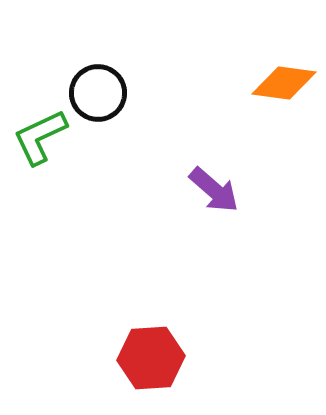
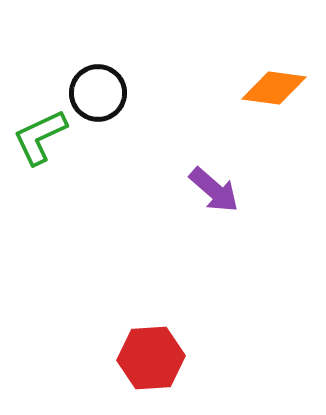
orange diamond: moved 10 px left, 5 px down
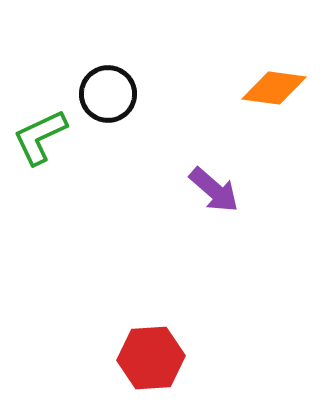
black circle: moved 10 px right, 1 px down
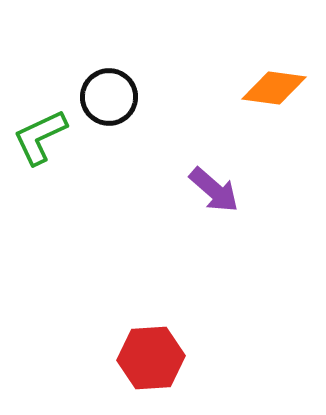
black circle: moved 1 px right, 3 px down
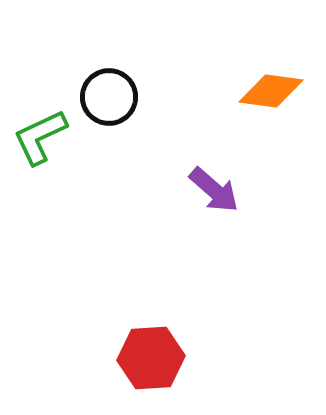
orange diamond: moved 3 px left, 3 px down
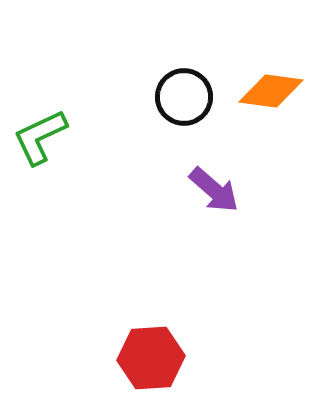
black circle: moved 75 px right
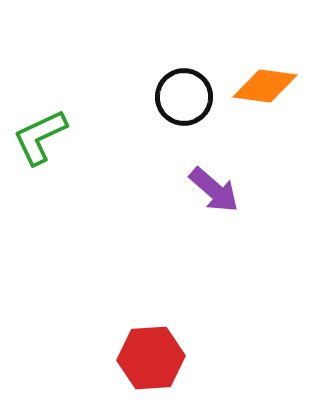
orange diamond: moved 6 px left, 5 px up
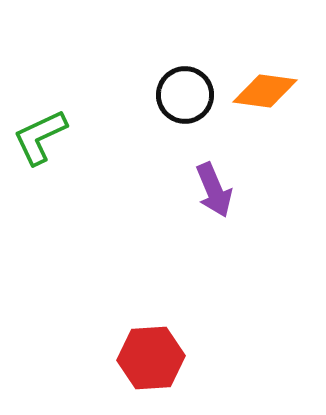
orange diamond: moved 5 px down
black circle: moved 1 px right, 2 px up
purple arrow: rotated 26 degrees clockwise
